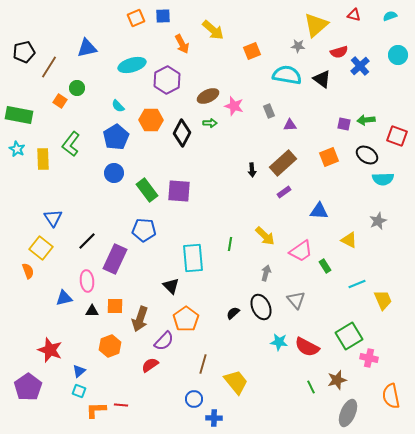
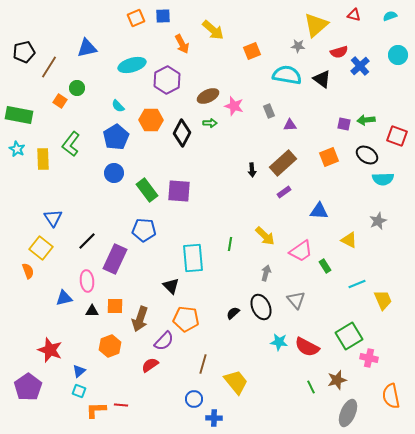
orange pentagon at (186, 319): rotated 30 degrees counterclockwise
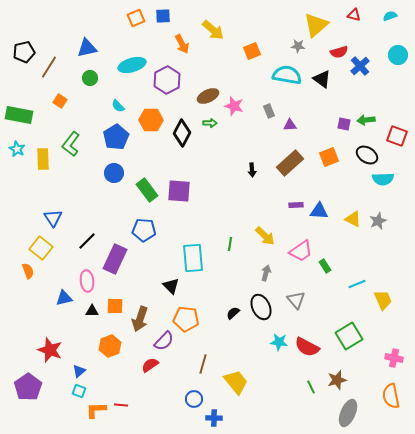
green circle at (77, 88): moved 13 px right, 10 px up
brown rectangle at (283, 163): moved 7 px right
purple rectangle at (284, 192): moved 12 px right, 13 px down; rotated 32 degrees clockwise
yellow triangle at (349, 240): moved 4 px right, 21 px up
pink cross at (369, 358): moved 25 px right
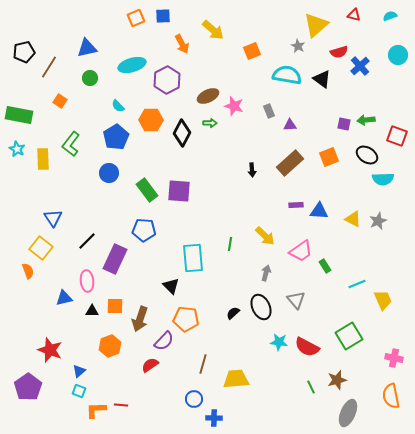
gray star at (298, 46): rotated 24 degrees clockwise
blue circle at (114, 173): moved 5 px left
yellow trapezoid at (236, 382): moved 3 px up; rotated 56 degrees counterclockwise
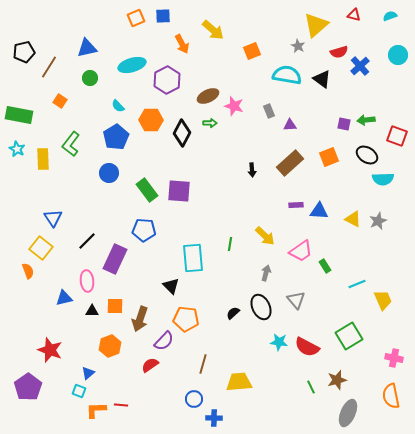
blue triangle at (79, 371): moved 9 px right, 2 px down
yellow trapezoid at (236, 379): moved 3 px right, 3 px down
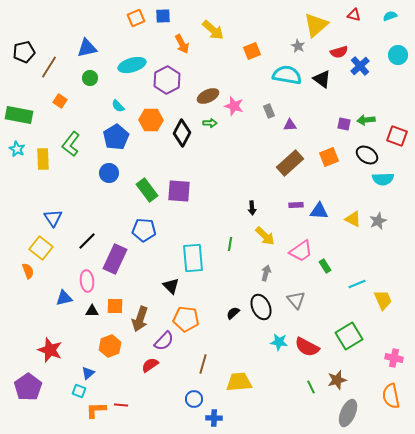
black arrow at (252, 170): moved 38 px down
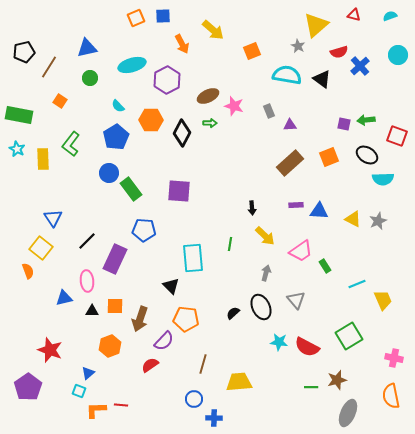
green rectangle at (147, 190): moved 16 px left, 1 px up
green line at (311, 387): rotated 64 degrees counterclockwise
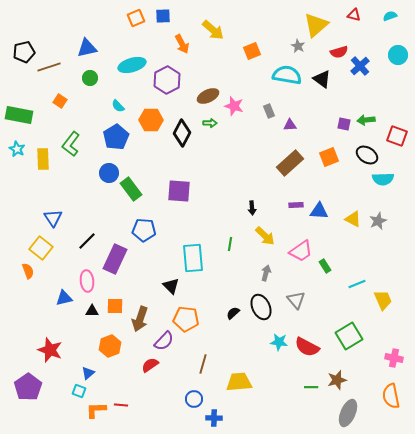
brown line at (49, 67): rotated 40 degrees clockwise
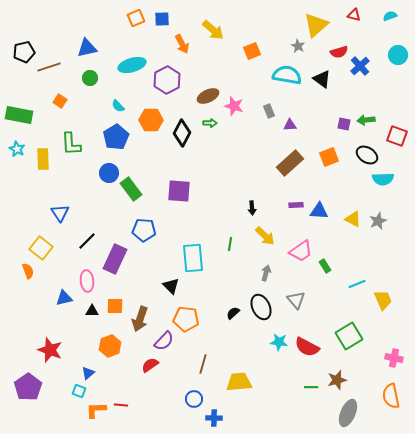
blue square at (163, 16): moved 1 px left, 3 px down
green L-shape at (71, 144): rotated 40 degrees counterclockwise
blue triangle at (53, 218): moved 7 px right, 5 px up
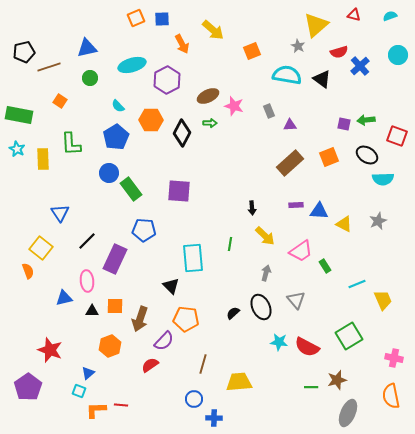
yellow triangle at (353, 219): moved 9 px left, 5 px down
